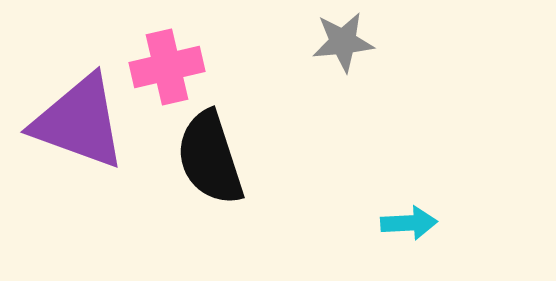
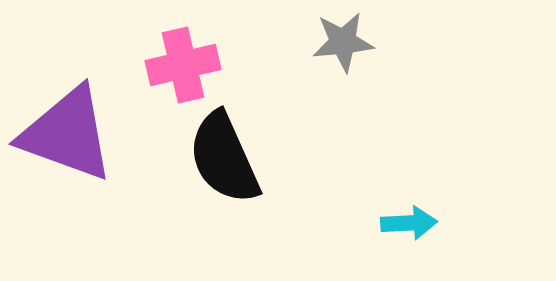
pink cross: moved 16 px right, 2 px up
purple triangle: moved 12 px left, 12 px down
black semicircle: moved 14 px right; rotated 6 degrees counterclockwise
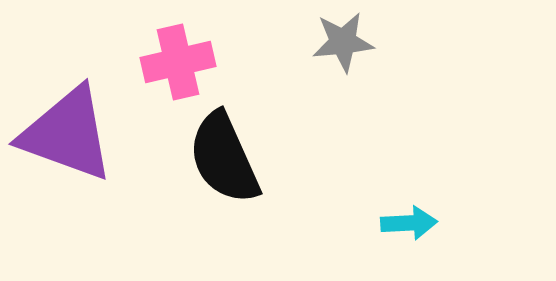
pink cross: moved 5 px left, 3 px up
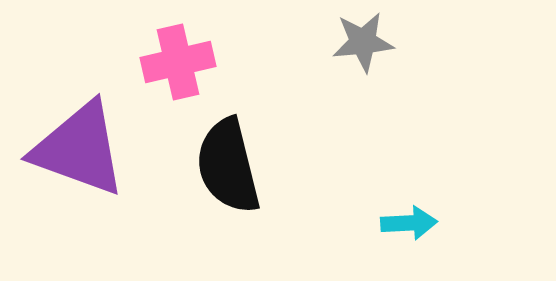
gray star: moved 20 px right
purple triangle: moved 12 px right, 15 px down
black semicircle: moved 4 px right, 8 px down; rotated 10 degrees clockwise
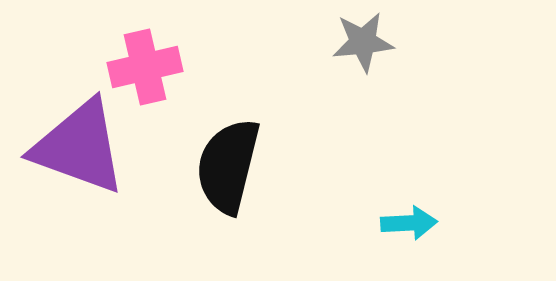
pink cross: moved 33 px left, 5 px down
purple triangle: moved 2 px up
black semicircle: rotated 28 degrees clockwise
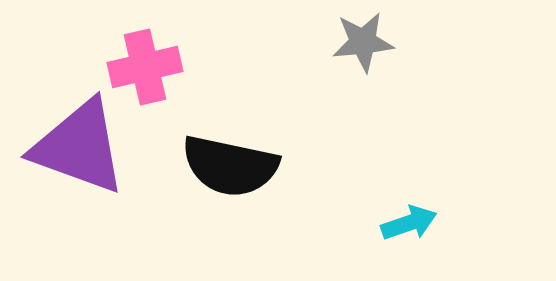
black semicircle: moved 2 px right; rotated 92 degrees counterclockwise
cyan arrow: rotated 16 degrees counterclockwise
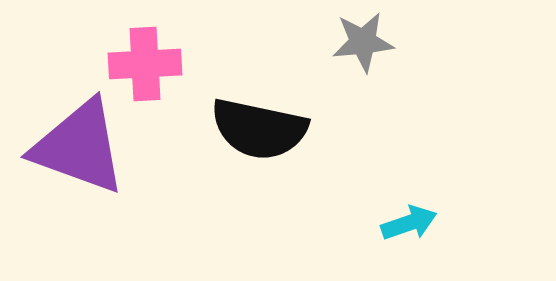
pink cross: moved 3 px up; rotated 10 degrees clockwise
black semicircle: moved 29 px right, 37 px up
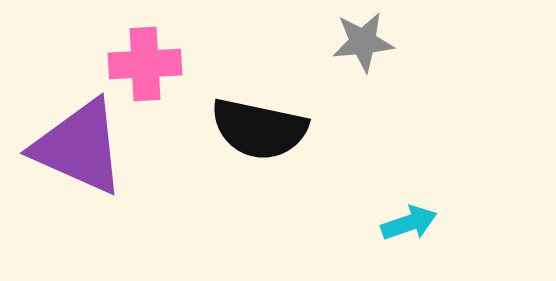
purple triangle: rotated 4 degrees clockwise
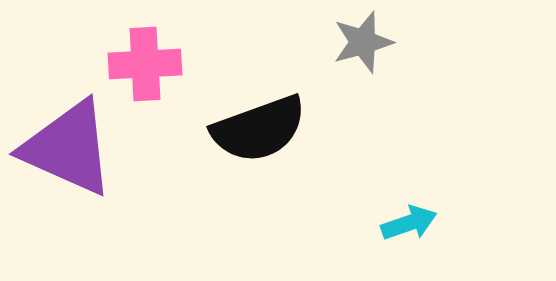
gray star: rotated 10 degrees counterclockwise
black semicircle: rotated 32 degrees counterclockwise
purple triangle: moved 11 px left, 1 px down
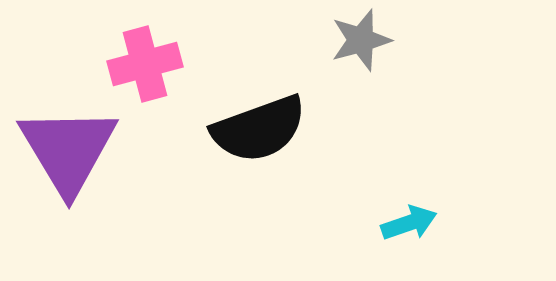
gray star: moved 2 px left, 2 px up
pink cross: rotated 12 degrees counterclockwise
purple triangle: moved 2 px down; rotated 35 degrees clockwise
